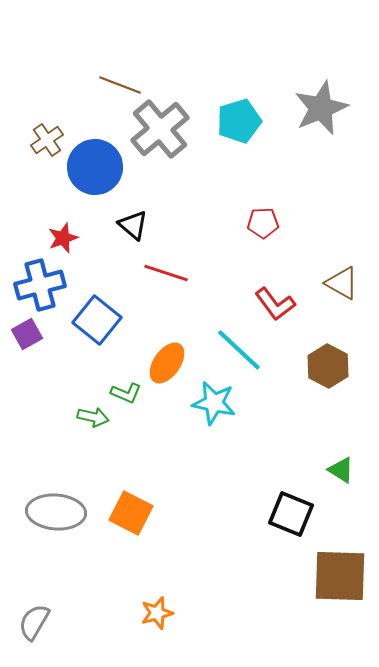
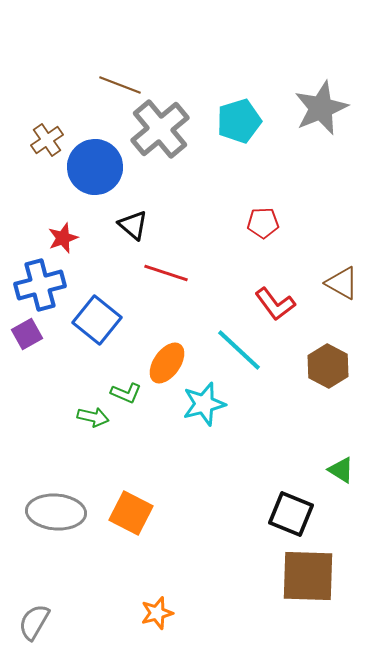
cyan star: moved 10 px left, 1 px down; rotated 27 degrees counterclockwise
brown square: moved 32 px left
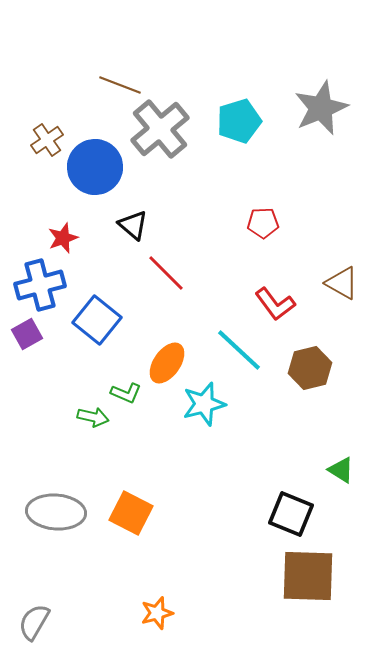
red line: rotated 27 degrees clockwise
brown hexagon: moved 18 px left, 2 px down; rotated 18 degrees clockwise
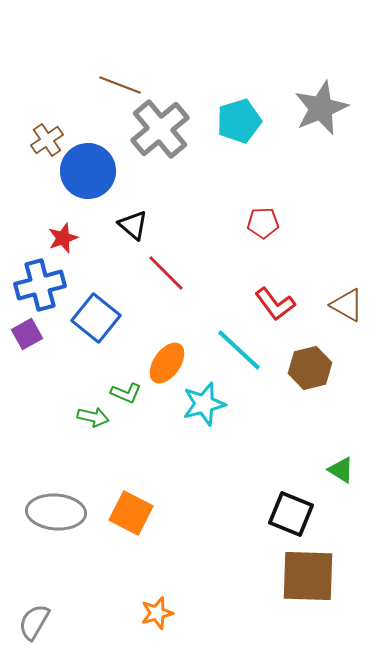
blue circle: moved 7 px left, 4 px down
brown triangle: moved 5 px right, 22 px down
blue square: moved 1 px left, 2 px up
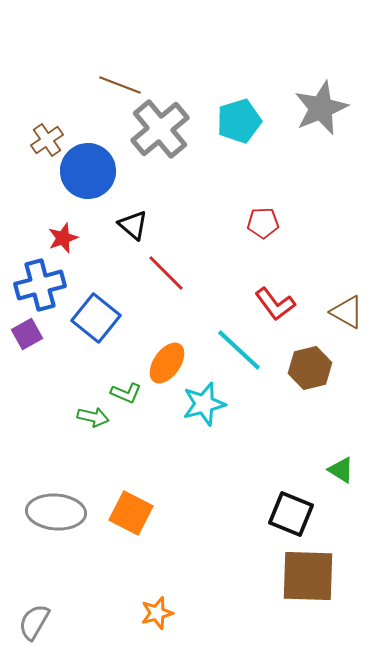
brown triangle: moved 7 px down
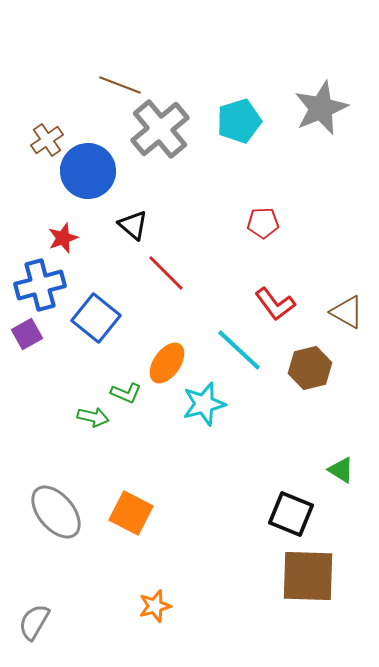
gray ellipse: rotated 46 degrees clockwise
orange star: moved 2 px left, 7 px up
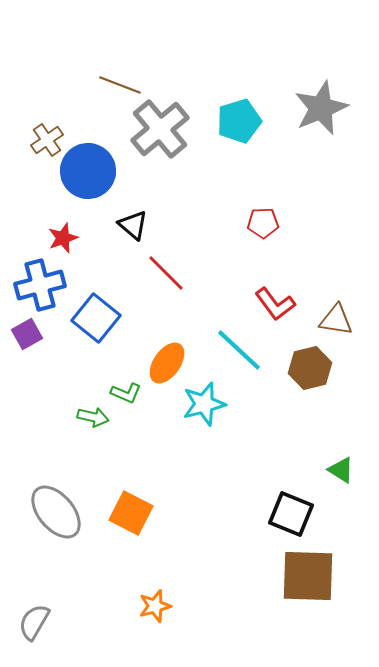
brown triangle: moved 11 px left, 8 px down; rotated 21 degrees counterclockwise
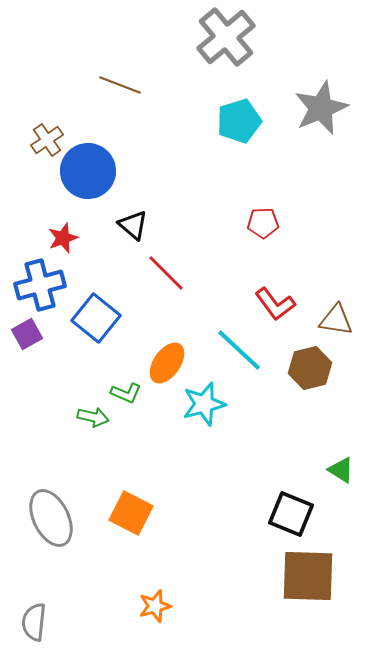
gray cross: moved 66 px right, 92 px up
gray ellipse: moved 5 px left, 6 px down; rotated 14 degrees clockwise
gray semicircle: rotated 24 degrees counterclockwise
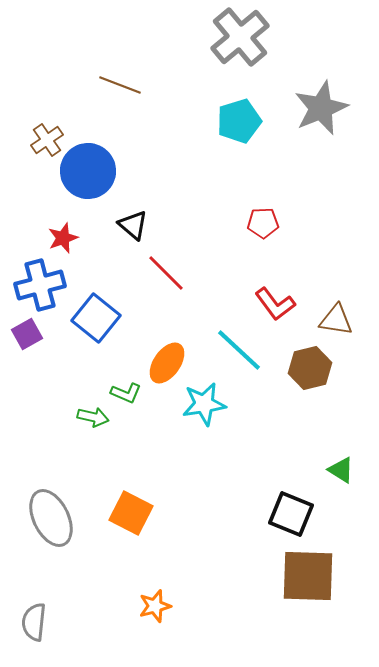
gray cross: moved 14 px right
cyan star: rotated 6 degrees clockwise
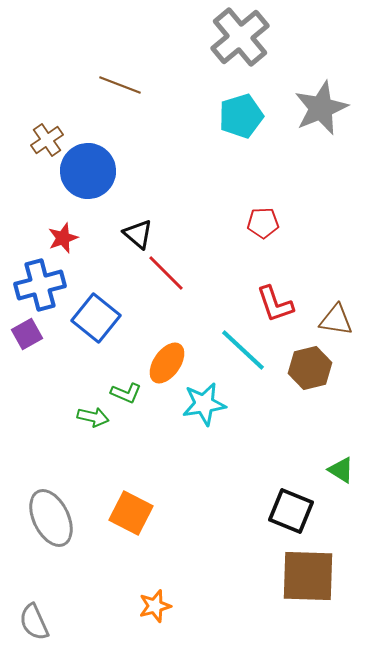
cyan pentagon: moved 2 px right, 5 px up
black triangle: moved 5 px right, 9 px down
red L-shape: rotated 18 degrees clockwise
cyan line: moved 4 px right
black square: moved 3 px up
gray semicircle: rotated 30 degrees counterclockwise
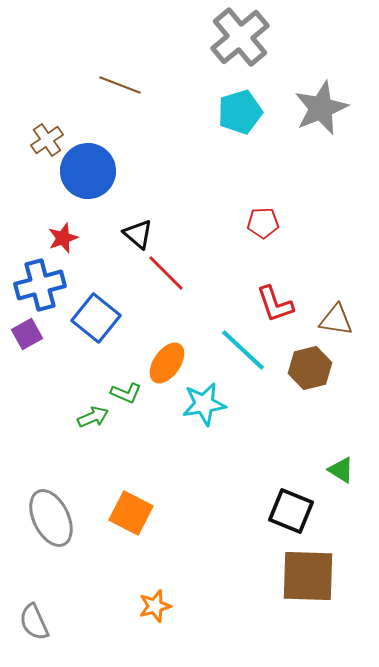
cyan pentagon: moved 1 px left, 4 px up
green arrow: rotated 36 degrees counterclockwise
